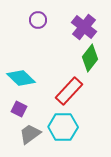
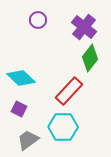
gray trapezoid: moved 2 px left, 6 px down
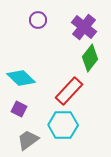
cyan hexagon: moved 2 px up
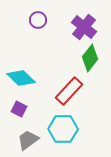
cyan hexagon: moved 4 px down
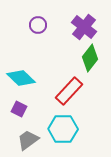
purple circle: moved 5 px down
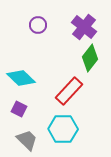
gray trapezoid: moved 1 px left; rotated 80 degrees clockwise
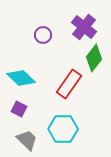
purple circle: moved 5 px right, 10 px down
green diamond: moved 4 px right
red rectangle: moved 7 px up; rotated 8 degrees counterclockwise
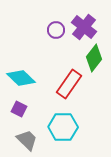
purple circle: moved 13 px right, 5 px up
cyan hexagon: moved 2 px up
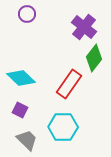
purple circle: moved 29 px left, 16 px up
purple square: moved 1 px right, 1 px down
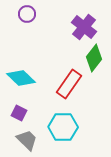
purple square: moved 1 px left, 3 px down
